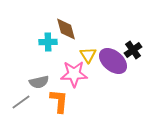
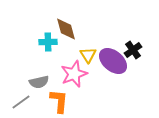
pink star: rotated 20 degrees counterclockwise
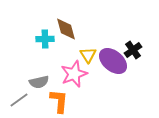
cyan cross: moved 3 px left, 3 px up
gray line: moved 2 px left, 2 px up
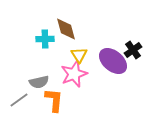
yellow triangle: moved 9 px left
orange L-shape: moved 5 px left, 1 px up
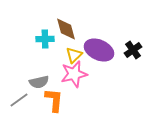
yellow triangle: moved 5 px left; rotated 18 degrees clockwise
purple ellipse: moved 14 px left, 11 px up; rotated 16 degrees counterclockwise
pink star: rotated 8 degrees clockwise
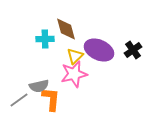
yellow triangle: moved 1 px right, 1 px down
gray semicircle: moved 4 px down
orange L-shape: moved 3 px left, 1 px up
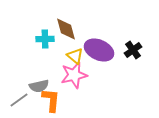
yellow triangle: rotated 36 degrees counterclockwise
pink star: moved 1 px down
orange L-shape: moved 1 px down
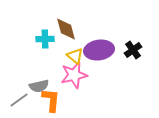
purple ellipse: rotated 32 degrees counterclockwise
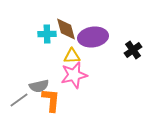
cyan cross: moved 2 px right, 5 px up
purple ellipse: moved 6 px left, 13 px up
yellow triangle: moved 3 px left; rotated 42 degrees counterclockwise
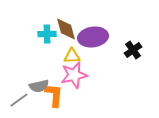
orange L-shape: moved 3 px right, 5 px up
